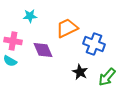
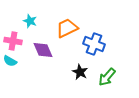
cyan star: moved 5 px down; rotated 24 degrees clockwise
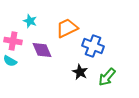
blue cross: moved 1 px left, 2 px down
purple diamond: moved 1 px left
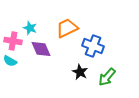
cyan star: moved 7 px down
purple diamond: moved 1 px left, 1 px up
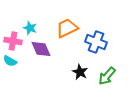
blue cross: moved 3 px right, 4 px up
green arrow: moved 1 px up
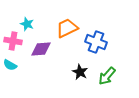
cyan star: moved 3 px left, 4 px up
purple diamond: rotated 70 degrees counterclockwise
cyan semicircle: moved 4 px down
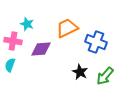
cyan semicircle: rotated 80 degrees clockwise
green arrow: moved 2 px left
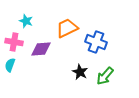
cyan star: moved 1 px left, 3 px up
pink cross: moved 1 px right, 1 px down
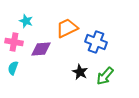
cyan semicircle: moved 3 px right, 3 px down
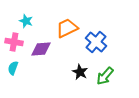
blue cross: rotated 20 degrees clockwise
